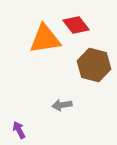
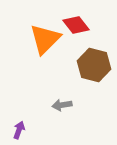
orange triangle: rotated 36 degrees counterclockwise
purple arrow: rotated 48 degrees clockwise
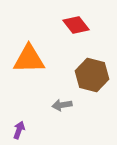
orange triangle: moved 16 px left, 20 px down; rotated 44 degrees clockwise
brown hexagon: moved 2 px left, 10 px down
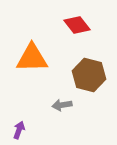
red diamond: moved 1 px right
orange triangle: moved 3 px right, 1 px up
brown hexagon: moved 3 px left
